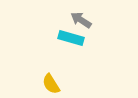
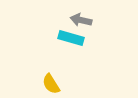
gray arrow: rotated 20 degrees counterclockwise
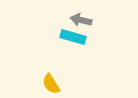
cyan rectangle: moved 2 px right, 1 px up
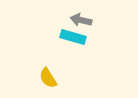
yellow semicircle: moved 3 px left, 6 px up
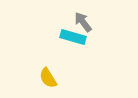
gray arrow: moved 2 px right, 2 px down; rotated 40 degrees clockwise
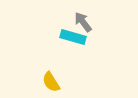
yellow semicircle: moved 3 px right, 4 px down
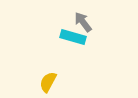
yellow semicircle: moved 3 px left; rotated 60 degrees clockwise
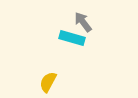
cyan rectangle: moved 1 px left, 1 px down
